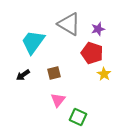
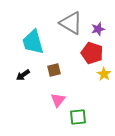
gray triangle: moved 2 px right, 1 px up
cyan trapezoid: rotated 52 degrees counterclockwise
brown square: moved 3 px up
green square: rotated 30 degrees counterclockwise
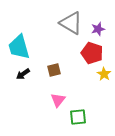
cyan trapezoid: moved 14 px left, 5 px down
black arrow: moved 1 px up
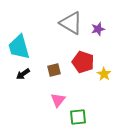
red pentagon: moved 9 px left, 9 px down
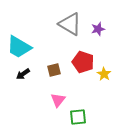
gray triangle: moved 1 px left, 1 px down
cyan trapezoid: rotated 44 degrees counterclockwise
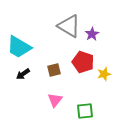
gray triangle: moved 1 px left, 2 px down
purple star: moved 6 px left, 5 px down; rotated 16 degrees counterclockwise
yellow star: rotated 24 degrees clockwise
pink triangle: moved 3 px left
green square: moved 7 px right, 6 px up
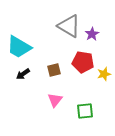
red pentagon: rotated 10 degrees counterclockwise
